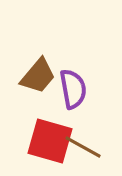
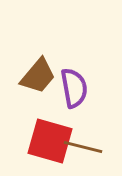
purple semicircle: moved 1 px right, 1 px up
brown line: rotated 15 degrees counterclockwise
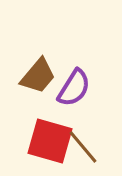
purple semicircle: rotated 42 degrees clockwise
brown line: rotated 36 degrees clockwise
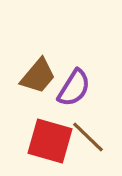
brown line: moved 5 px right, 10 px up; rotated 6 degrees counterclockwise
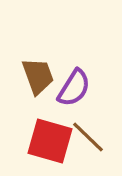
brown trapezoid: rotated 60 degrees counterclockwise
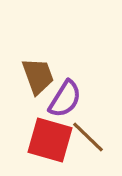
purple semicircle: moved 9 px left, 11 px down
red square: moved 1 px up
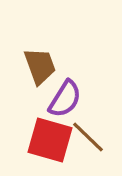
brown trapezoid: moved 2 px right, 10 px up
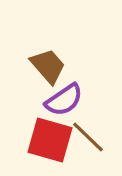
brown trapezoid: moved 8 px right; rotated 21 degrees counterclockwise
purple semicircle: moved 1 px left, 1 px down; rotated 24 degrees clockwise
